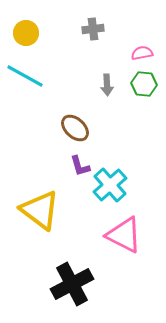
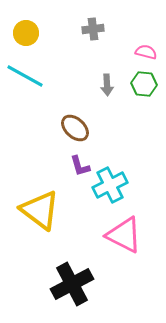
pink semicircle: moved 4 px right, 1 px up; rotated 25 degrees clockwise
cyan cross: rotated 16 degrees clockwise
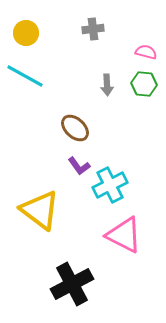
purple L-shape: moved 1 px left; rotated 20 degrees counterclockwise
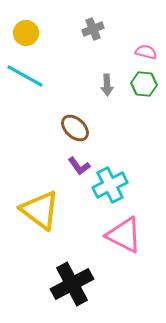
gray cross: rotated 15 degrees counterclockwise
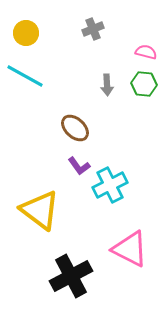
pink triangle: moved 6 px right, 14 px down
black cross: moved 1 px left, 8 px up
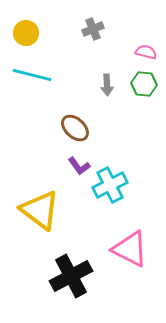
cyan line: moved 7 px right, 1 px up; rotated 15 degrees counterclockwise
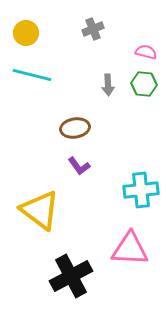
gray arrow: moved 1 px right
brown ellipse: rotated 52 degrees counterclockwise
cyan cross: moved 31 px right, 5 px down; rotated 20 degrees clockwise
pink triangle: rotated 24 degrees counterclockwise
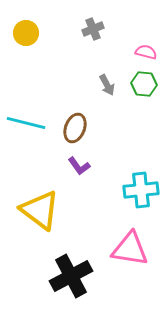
cyan line: moved 6 px left, 48 px down
gray arrow: moved 1 px left; rotated 25 degrees counterclockwise
brown ellipse: rotated 60 degrees counterclockwise
pink triangle: rotated 6 degrees clockwise
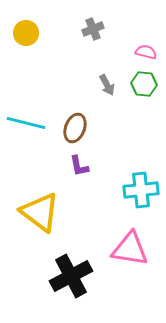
purple L-shape: rotated 25 degrees clockwise
yellow triangle: moved 2 px down
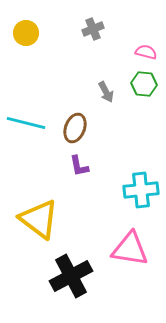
gray arrow: moved 1 px left, 7 px down
yellow triangle: moved 1 px left, 7 px down
